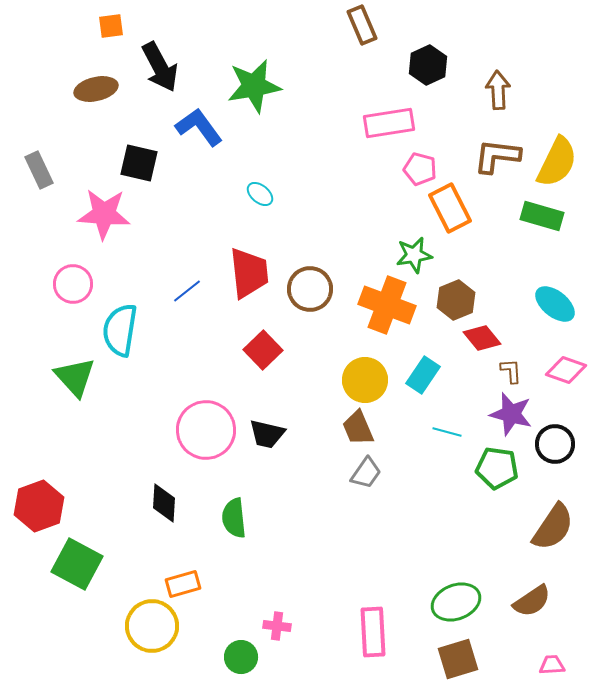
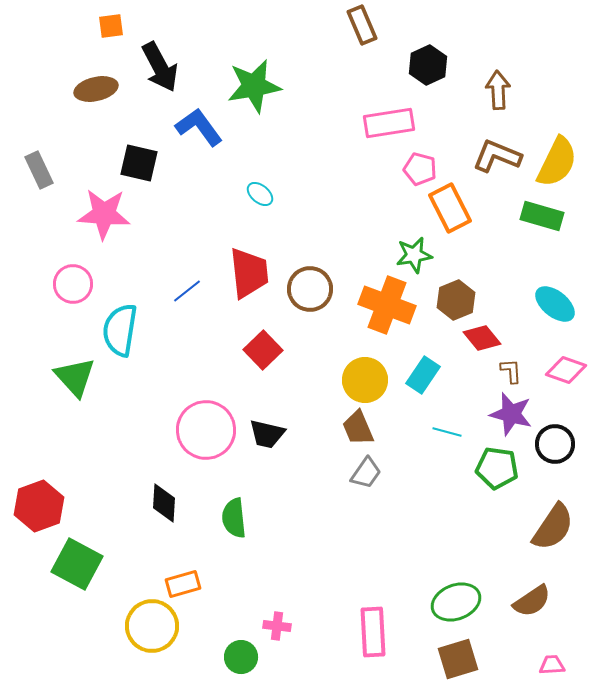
brown L-shape at (497, 156): rotated 15 degrees clockwise
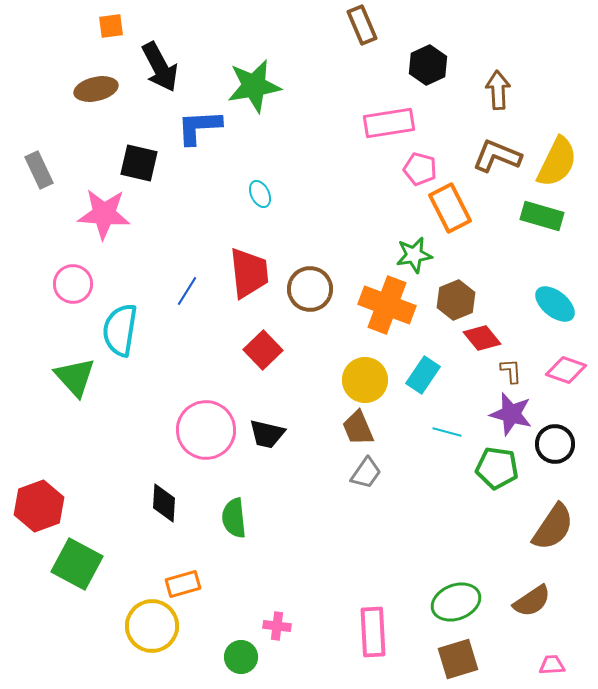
blue L-shape at (199, 127): rotated 57 degrees counterclockwise
cyan ellipse at (260, 194): rotated 24 degrees clockwise
blue line at (187, 291): rotated 20 degrees counterclockwise
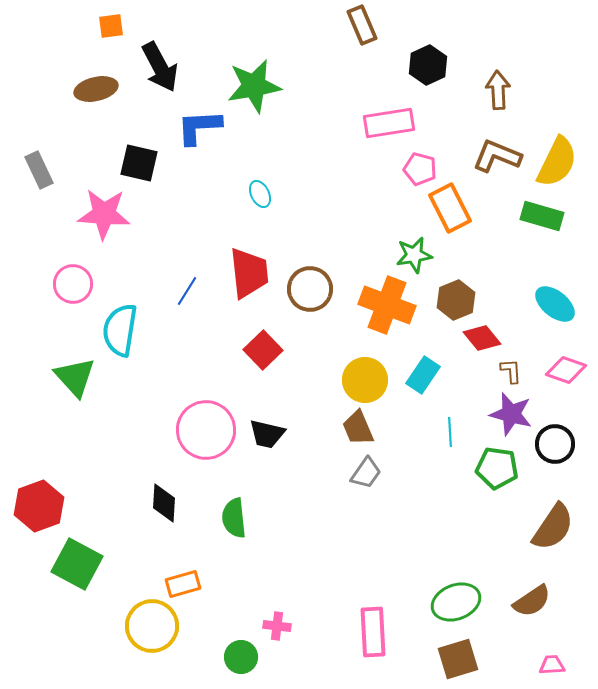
cyan line at (447, 432): moved 3 px right; rotated 72 degrees clockwise
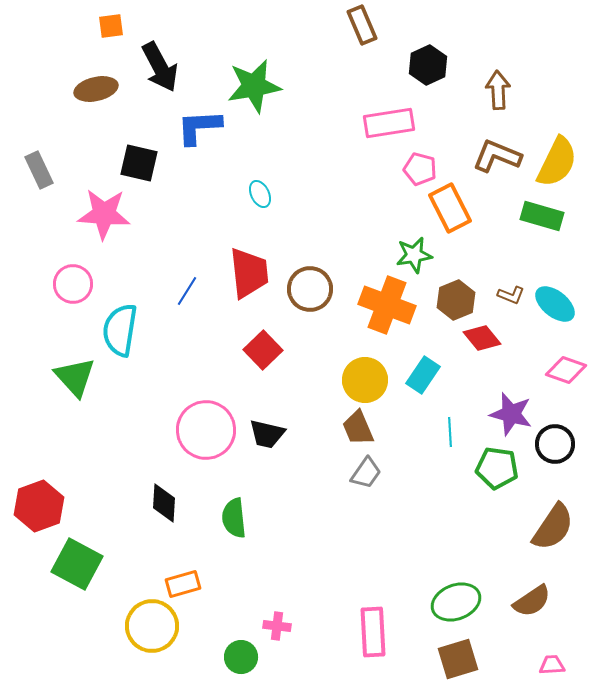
brown L-shape at (511, 371): moved 76 px up; rotated 116 degrees clockwise
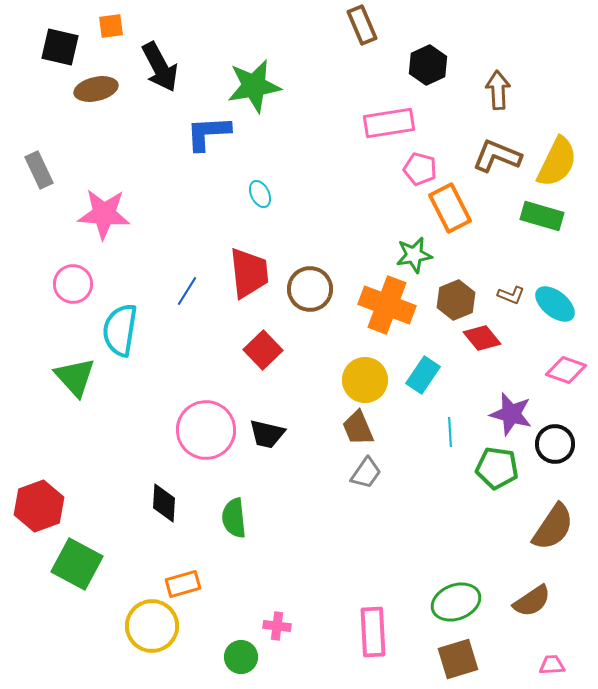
blue L-shape at (199, 127): moved 9 px right, 6 px down
black square at (139, 163): moved 79 px left, 116 px up
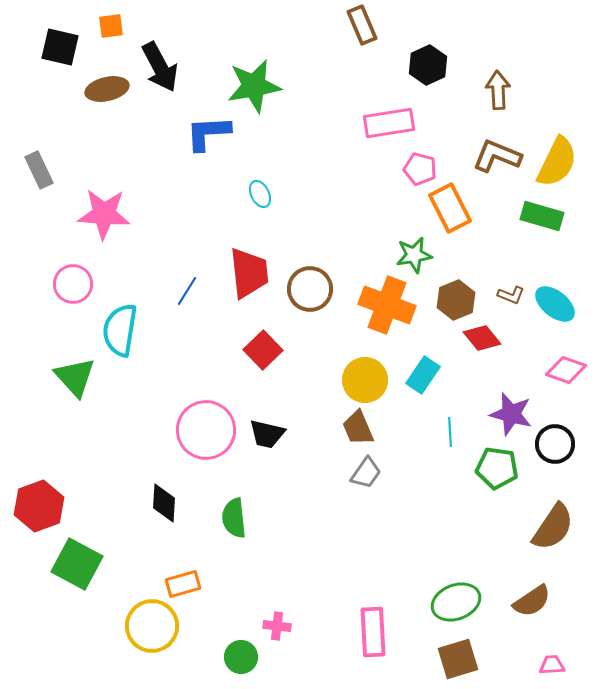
brown ellipse at (96, 89): moved 11 px right
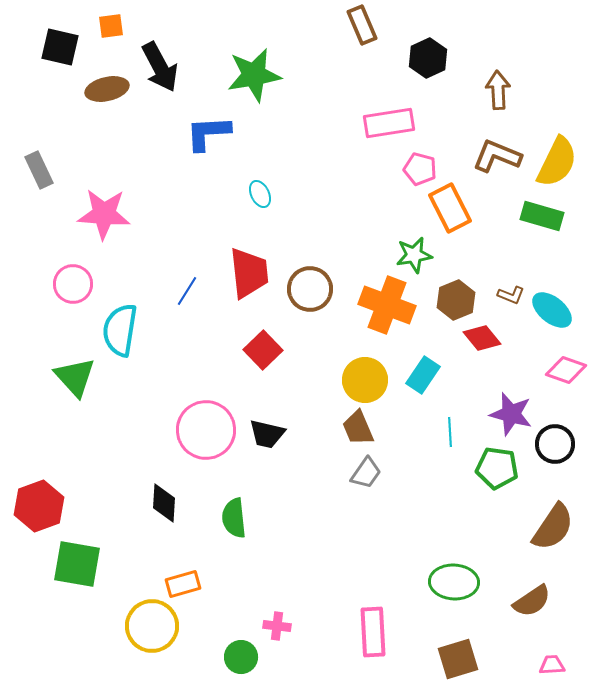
black hexagon at (428, 65): moved 7 px up
green star at (254, 86): moved 11 px up
cyan ellipse at (555, 304): moved 3 px left, 6 px down
green square at (77, 564): rotated 18 degrees counterclockwise
green ellipse at (456, 602): moved 2 px left, 20 px up; rotated 24 degrees clockwise
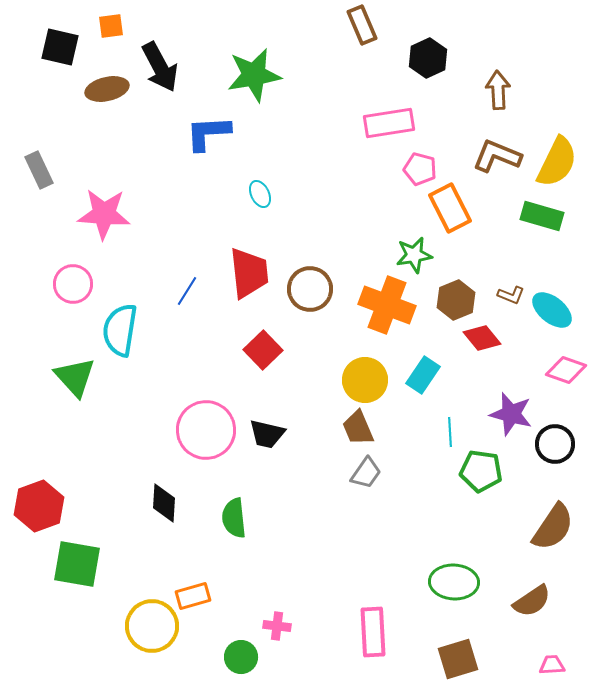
green pentagon at (497, 468): moved 16 px left, 3 px down
orange rectangle at (183, 584): moved 10 px right, 12 px down
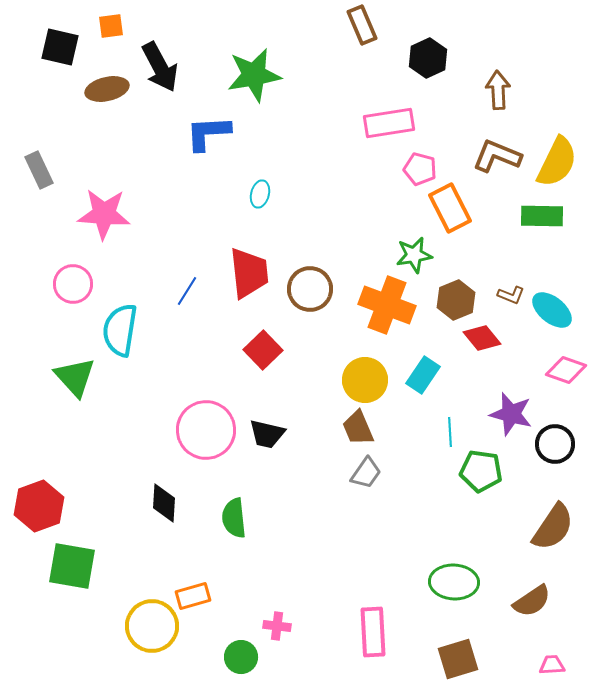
cyan ellipse at (260, 194): rotated 40 degrees clockwise
green rectangle at (542, 216): rotated 15 degrees counterclockwise
green square at (77, 564): moved 5 px left, 2 px down
